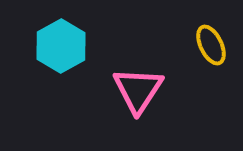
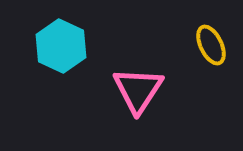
cyan hexagon: rotated 6 degrees counterclockwise
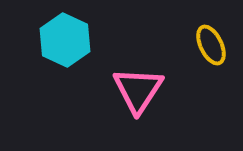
cyan hexagon: moved 4 px right, 6 px up
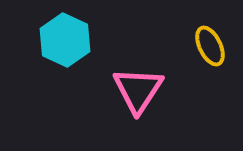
yellow ellipse: moved 1 px left, 1 px down
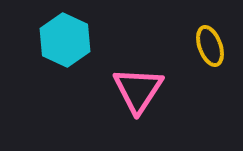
yellow ellipse: rotated 6 degrees clockwise
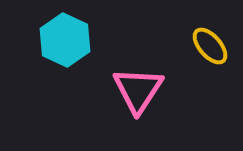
yellow ellipse: rotated 21 degrees counterclockwise
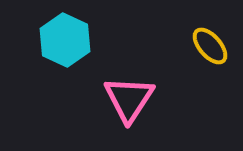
pink triangle: moved 9 px left, 9 px down
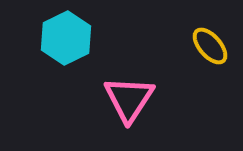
cyan hexagon: moved 1 px right, 2 px up; rotated 9 degrees clockwise
